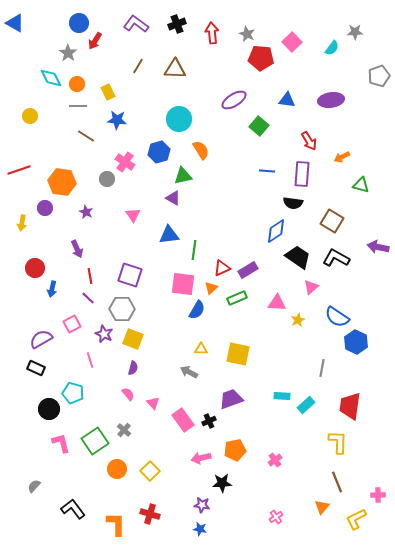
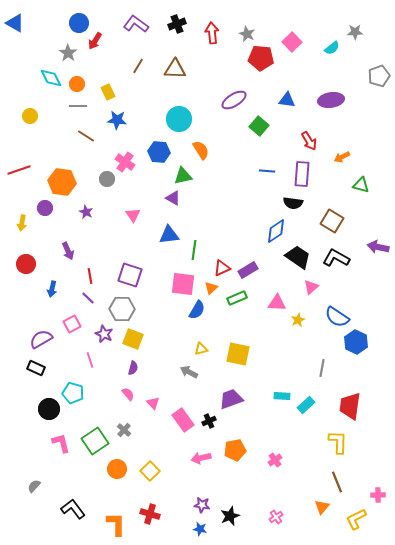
cyan semicircle at (332, 48): rotated 14 degrees clockwise
blue hexagon at (159, 152): rotated 20 degrees clockwise
purple arrow at (77, 249): moved 9 px left, 2 px down
red circle at (35, 268): moved 9 px left, 4 px up
yellow triangle at (201, 349): rotated 16 degrees counterclockwise
black star at (222, 483): moved 8 px right, 33 px down; rotated 18 degrees counterclockwise
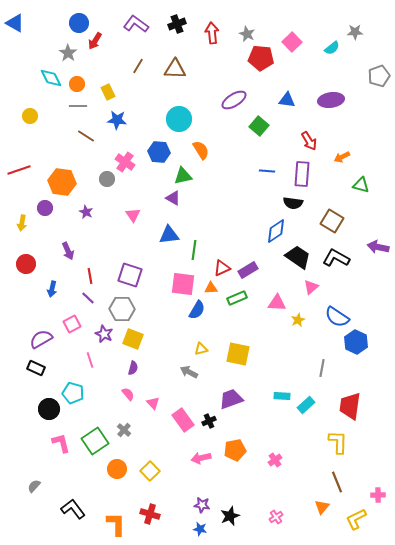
orange triangle at (211, 288): rotated 40 degrees clockwise
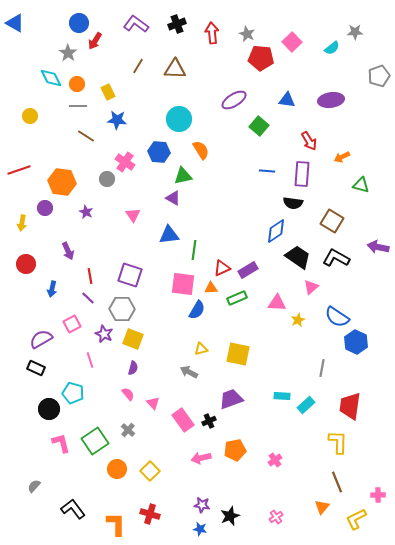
gray cross at (124, 430): moved 4 px right
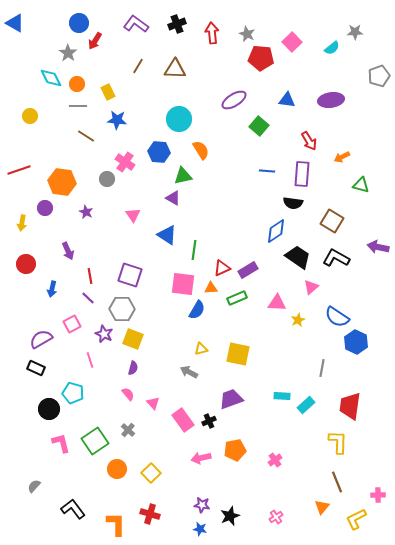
blue triangle at (169, 235): moved 2 px left; rotated 40 degrees clockwise
yellow square at (150, 471): moved 1 px right, 2 px down
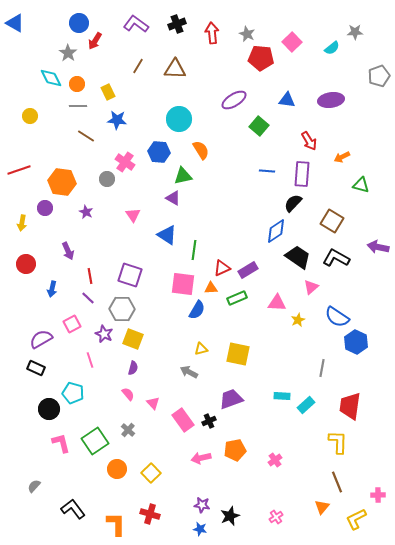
black semicircle at (293, 203): rotated 126 degrees clockwise
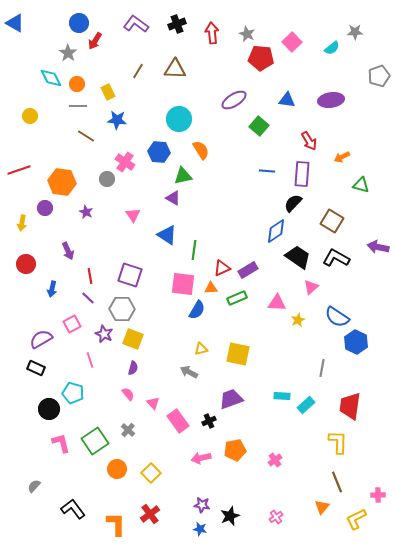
brown line at (138, 66): moved 5 px down
pink rectangle at (183, 420): moved 5 px left, 1 px down
red cross at (150, 514): rotated 36 degrees clockwise
